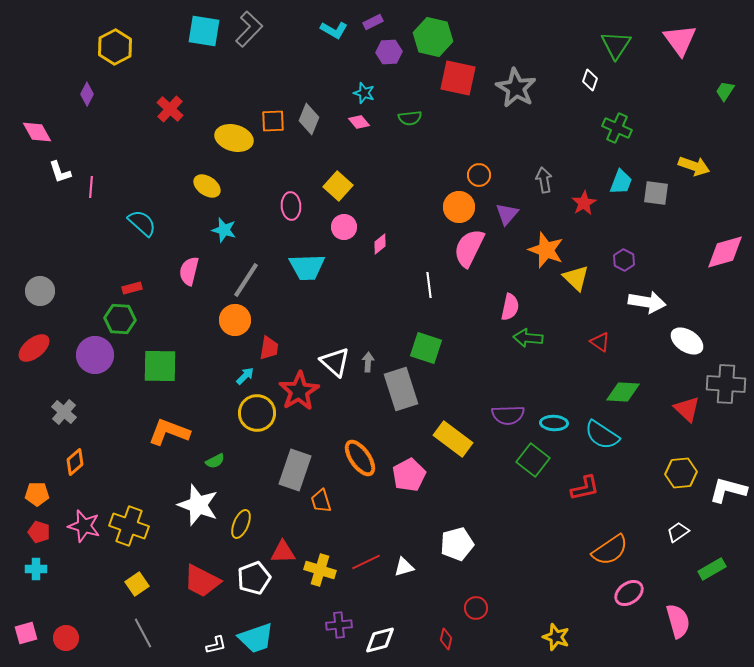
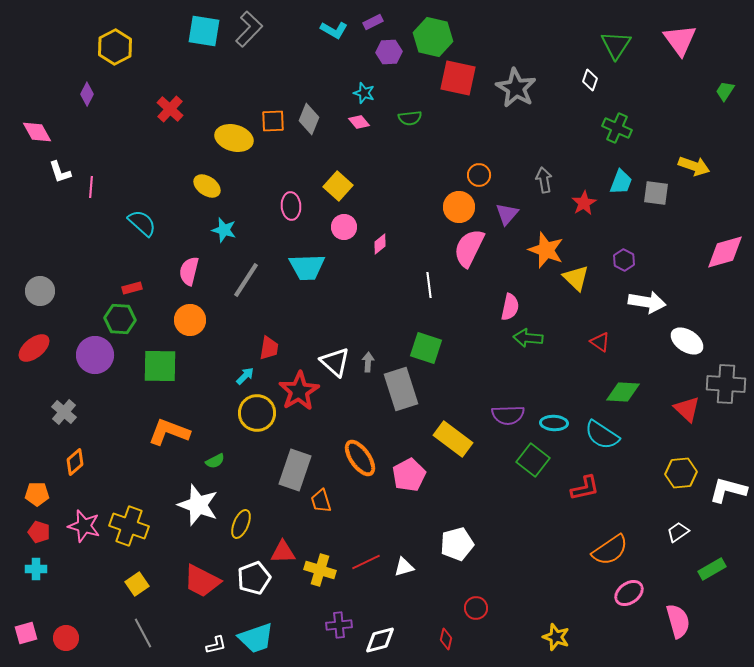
orange circle at (235, 320): moved 45 px left
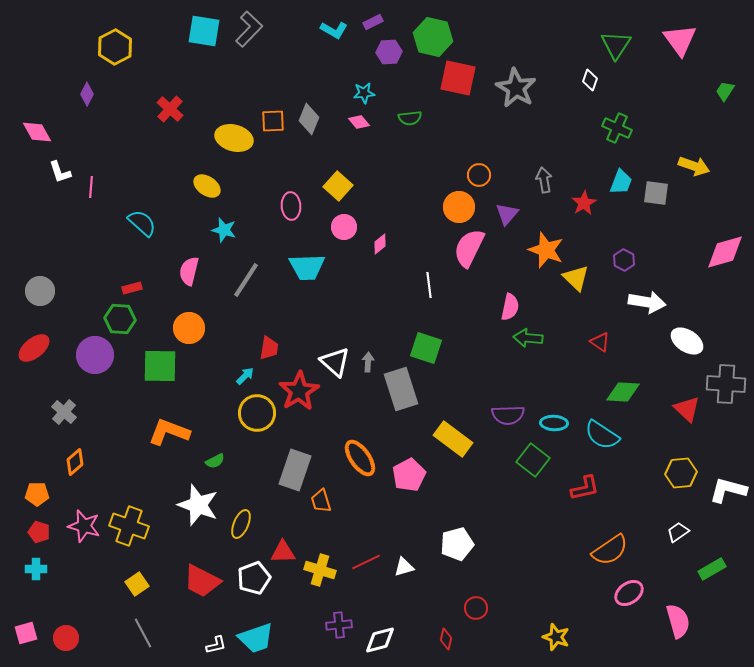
cyan star at (364, 93): rotated 25 degrees counterclockwise
orange circle at (190, 320): moved 1 px left, 8 px down
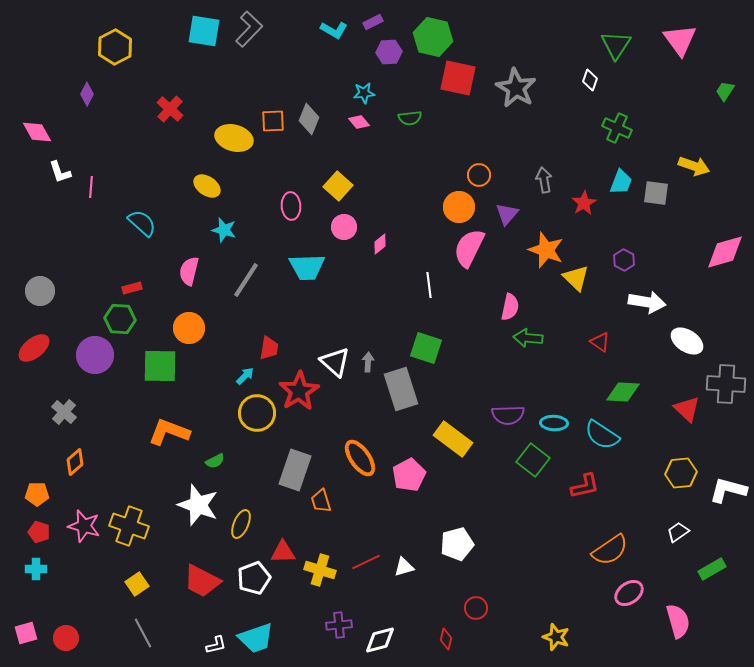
red L-shape at (585, 488): moved 2 px up
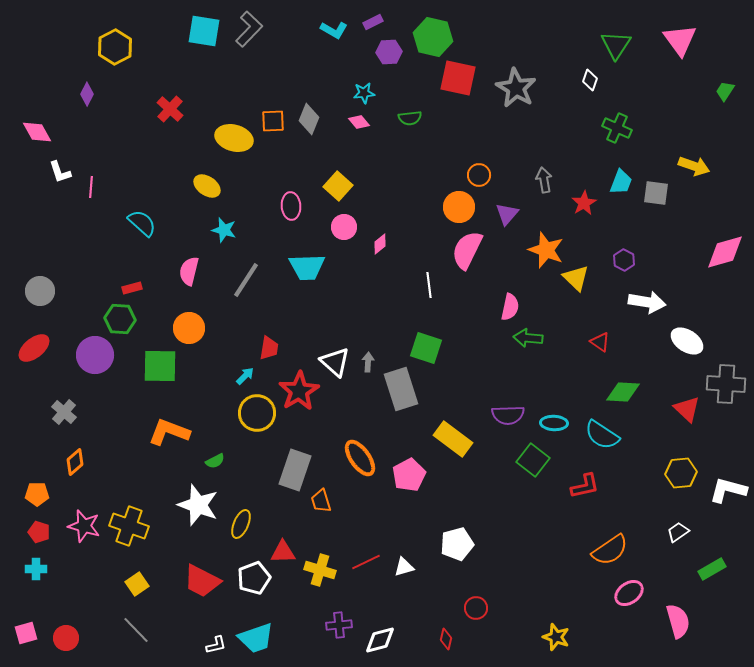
pink semicircle at (469, 248): moved 2 px left, 2 px down
gray line at (143, 633): moved 7 px left, 3 px up; rotated 16 degrees counterclockwise
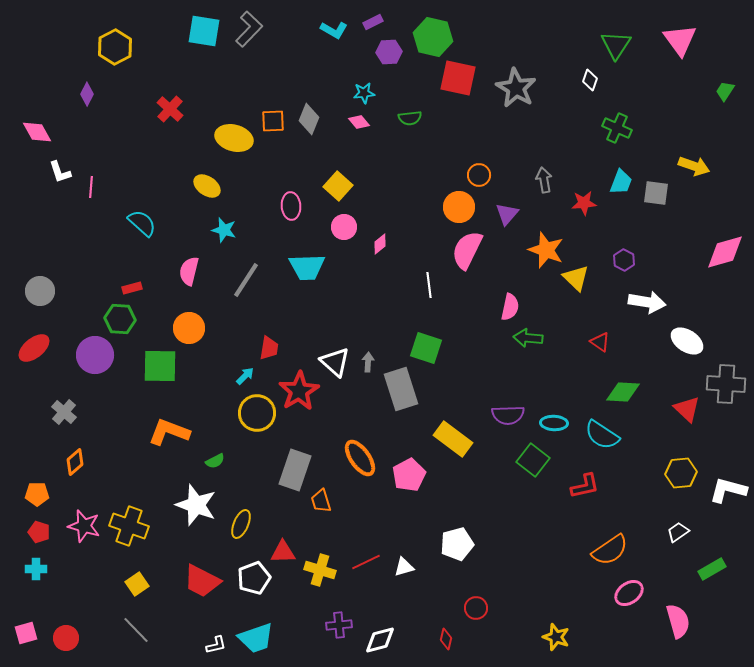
red star at (584, 203): rotated 25 degrees clockwise
white star at (198, 505): moved 2 px left
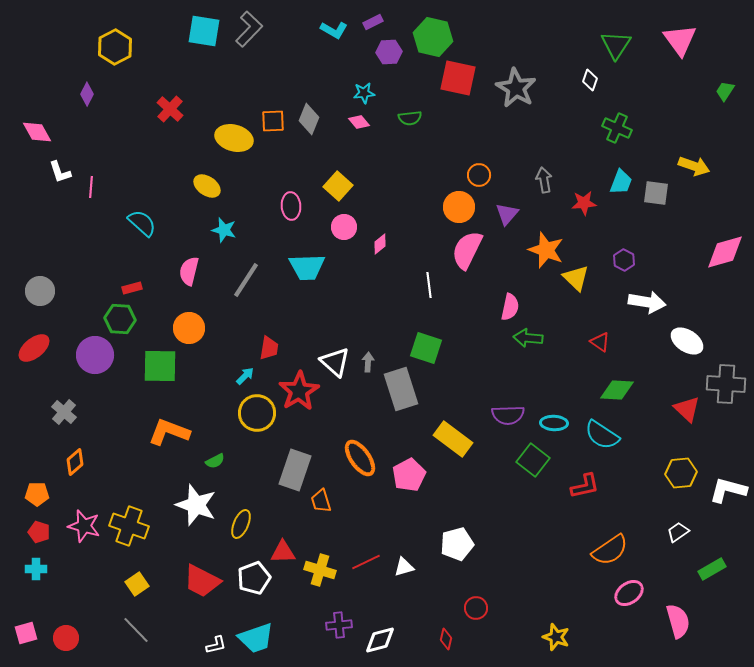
green diamond at (623, 392): moved 6 px left, 2 px up
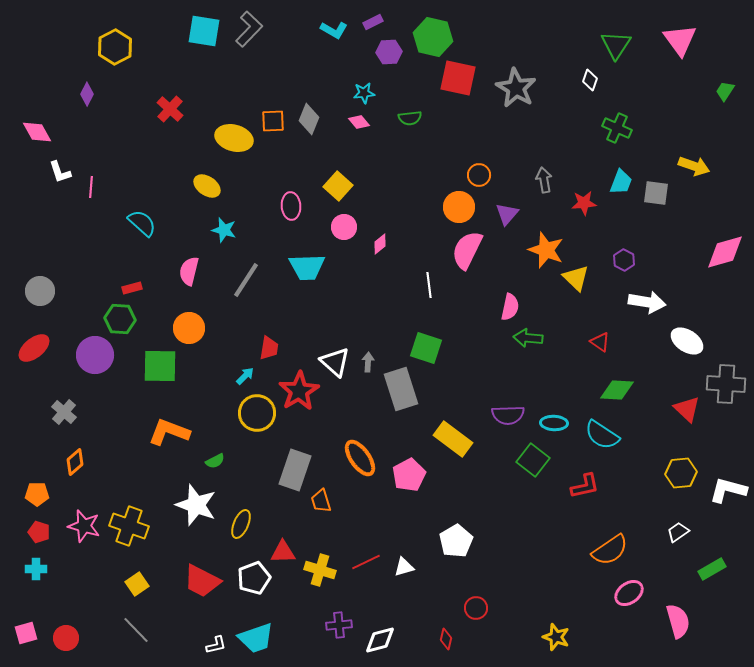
white pentagon at (457, 544): moved 1 px left, 3 px up; rotated 16 degrees counterclockwise
